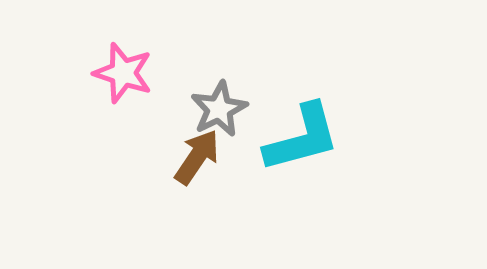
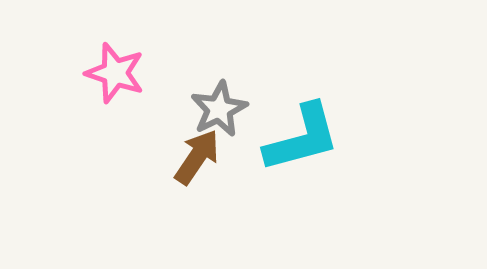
pink star: moved 8 px left
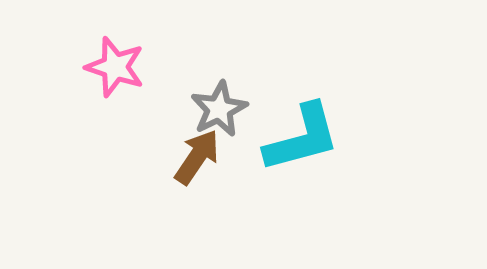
pink star: moved 6 px up
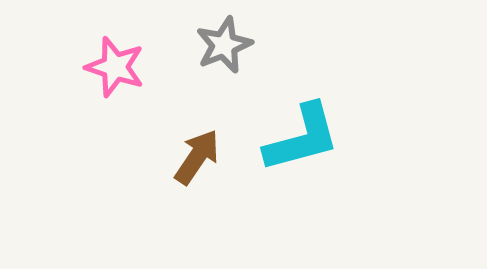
gray star: moved 5 px right, 64 px up; rotated 4 degrees clockwise
